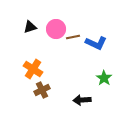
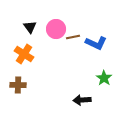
black triangle: rotated 48 degrees counterclockwise
orange cross: moved 9 px left, 15 px up
brown cross: moved 24 px left, 5 px up; rotated 28 degrees clockwise
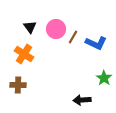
brown line: rotated 48 degrees counterclockwise
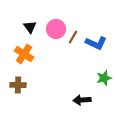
green star: rotated 21 degrees clockwise
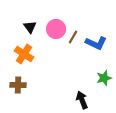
black arrow: rotated 72 degrees clockwise
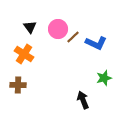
pink circle: moved 2 px right
brown line: rotated 16 degrees clockwise
black arrow: moved 1 px right
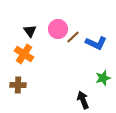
black triangle: moved 4 px down
green star: moved 1 px left
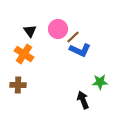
blue L-shape: moved 16 px left, 7 px down
green star: moved 3 px left, 4 px down; rotated 14 degrees clockwise
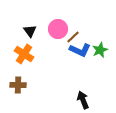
green star: moved 32 px up; rotated 21 degrees counterclockwise
